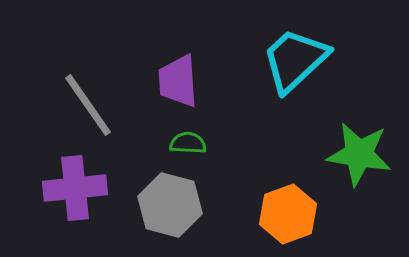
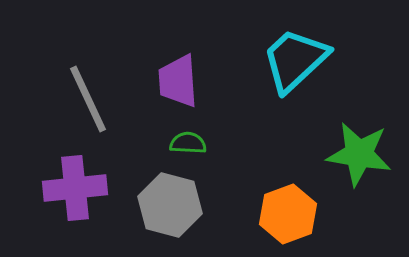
gray line: moved 6 px up; rotated 10 degrees clockwise
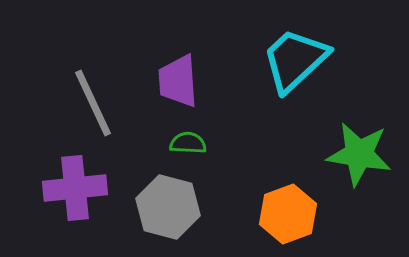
gray line: moved 5 px right, 4 px down
gray hexagon: moved 2 px left, 2 px down
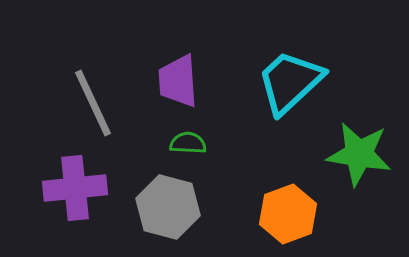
cyan trapezoid: moved 5 px left, 22 px down
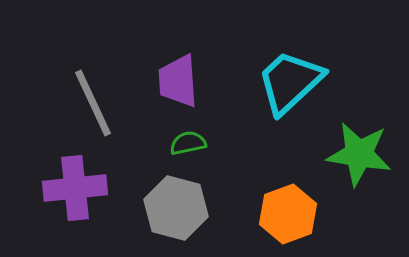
green semicircle: rotated 15 degrees counterclockwise
gray hexagon: moved 8 px right, 1 px down
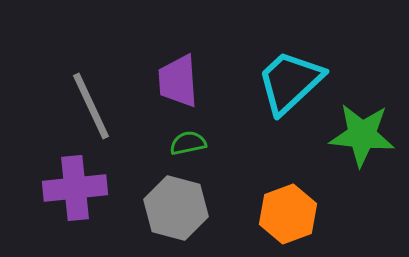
gray line: moved 2 px left, 3 px down
green star: moved 3 px right, 19 px up; rotated 4 degrees counterclockwise
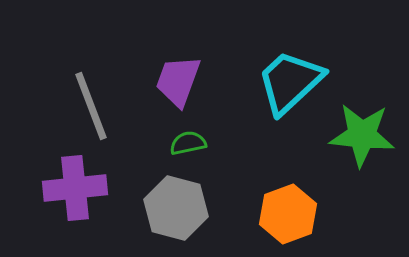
purple trapezoid: rotated 24 degrees clockwise
gray line: rotated 4 degrees clockwise
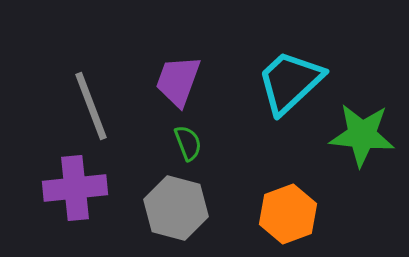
green semicircle: rotated 81 degrees clockwise
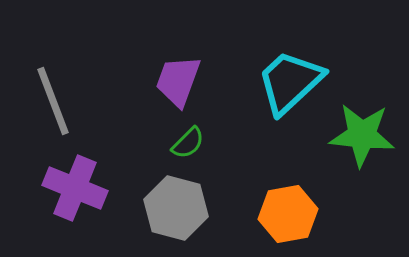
gray line: moved 38 px left, 5 px up
green semicircle: rotated 66 degrees clockwise
purple cross: rotated 28 degrees clockwise
orange hexagon: rotated 10 degrees clockwise
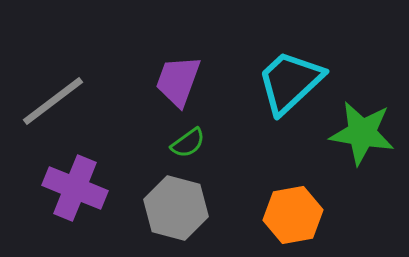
gray line: rotated 74 degrees clockwise
green star: moved 2 px up; rotated 4 degrees clockwise
green semicircle: rotated 9 degrees clockwise
orange hexagon: moved 5 px right, 1 px down
